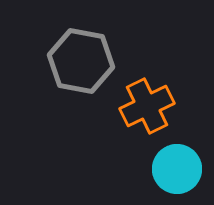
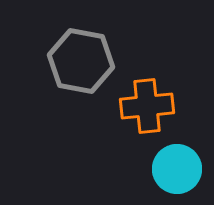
orange cross: rotated 20 degrees clockwise
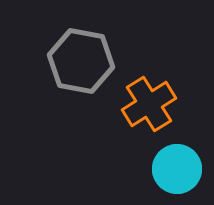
orange cross: moved 2 px right, 2 px up; rotated 26 degrees counterclockwise
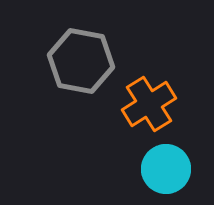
cyan circle: moved 11 px left
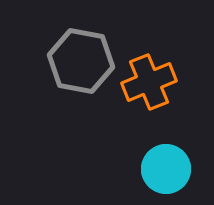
orange cross: moved 22 px up; rotated 10 degrees clockwise
